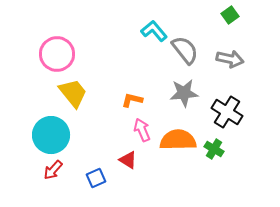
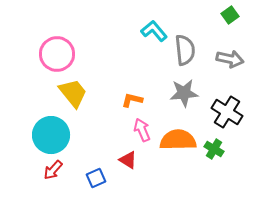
gray semicircle: rotated 32 degrees clockwise
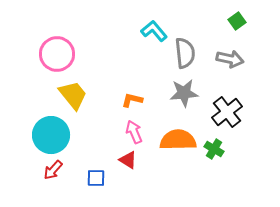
green square: moved 7 px right, 6 px down
gray semicircle: moved 3 px down
yellow trapezoid: moved 2 px down
black cross: rotated 20 degrees clockwise
pink arrow: moved 8 px left, 2 px down
blue square: rotated 24 degrees clockwise
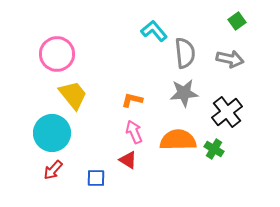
cyan circle: moved 1 px right, 2 px up
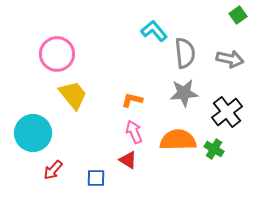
green square: moved 1 px right, 6 px up
cyan circle: moved 19 px left
